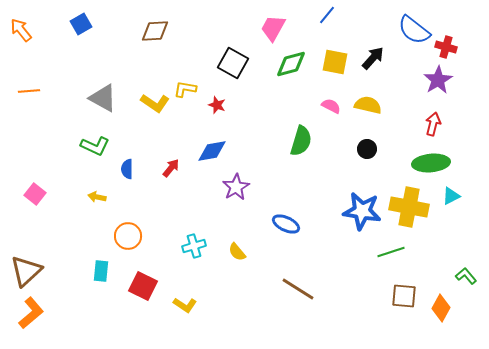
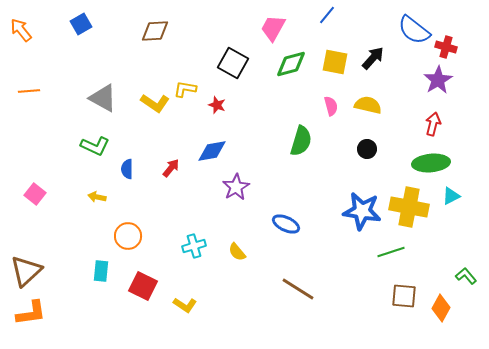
pink semicircle at (331, 106): rotated 48 degrees clockwise
orange L-shape at (31, 313): rotated 32 degrees clockwise
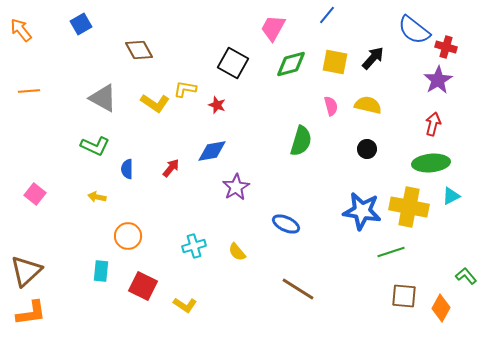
brown diamond at (155, 31): moved 16 px left, 19 px down; rotated 64 degrees clockwise
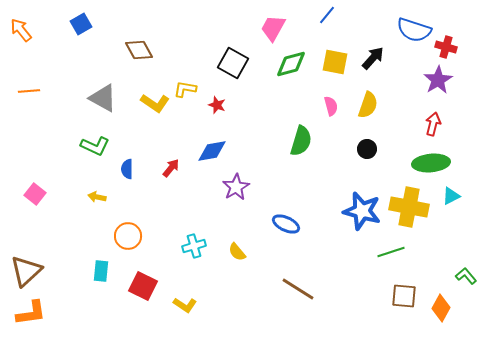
blue semicircle at (414, 30): rotated 20 degrees counterclockwise
yellow semicircle at (368, 105): rotated 96 degrees clockwise
blue star at (362, 211): rotated 6 degrees clockwise
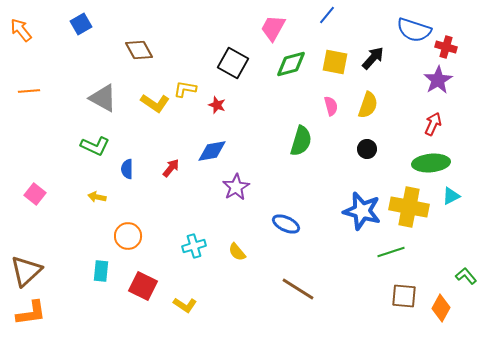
red arrow at (433, 124): rotated 10 degrees clockwise
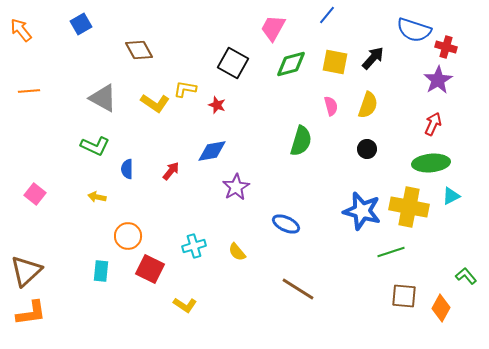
red arrow at (171, 168): moved 3 px down
red square at (143, 286): moved 7 px right, 17 px up
